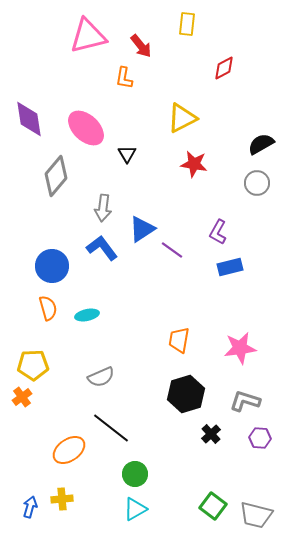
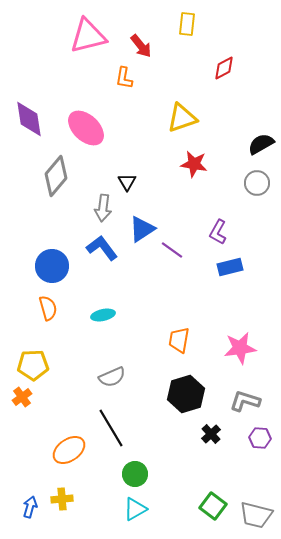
yellow triangle: rotated 8 degrees clockwise
black triangle: moved 28 px down
cyan ellipse: moved 16 px right
gray semicircle: moved 11 px right
black line: rotated 21 degrees clockwise
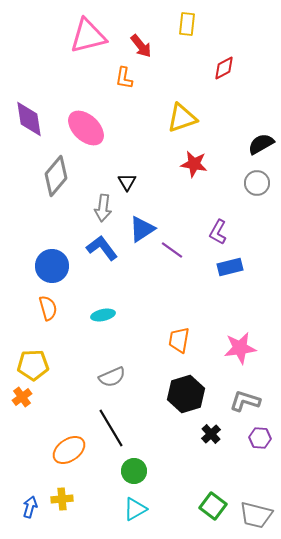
green circle: moved 1 px left, 3 px up
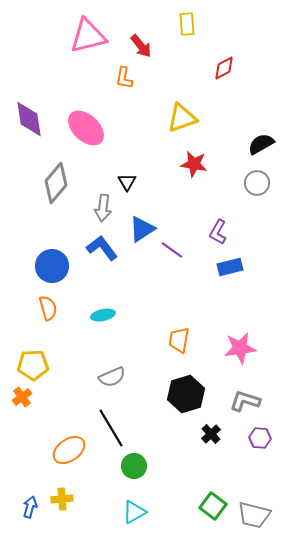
yellow rectangle: rotated 10 degrees counterclockwise
gray diamond: moved 7 px down
green circle: moved 5 px up
cyan triangle: moved 1 px left, 3 px down
gray trapezoid: moved 2 px left
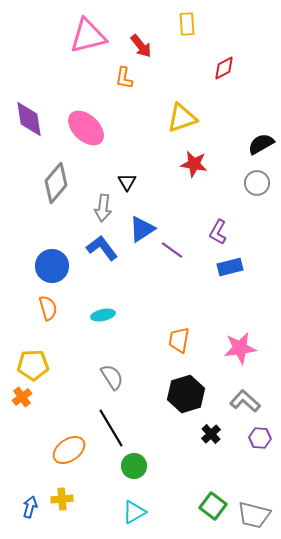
gray semicircle: rotated 100 degrees counterclockwise
gray L-shape: rotated 24 degrees clockwise
